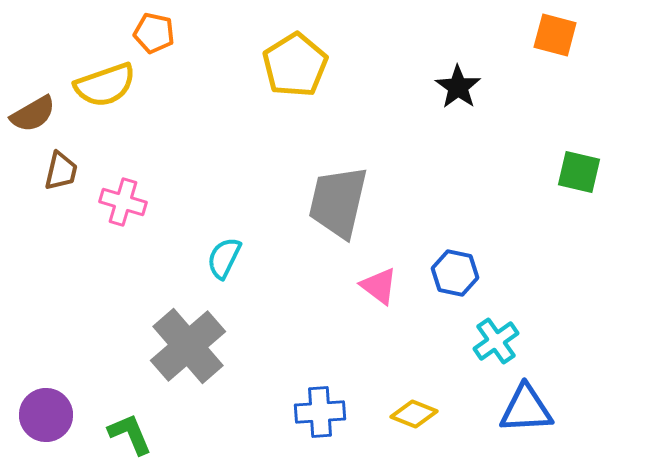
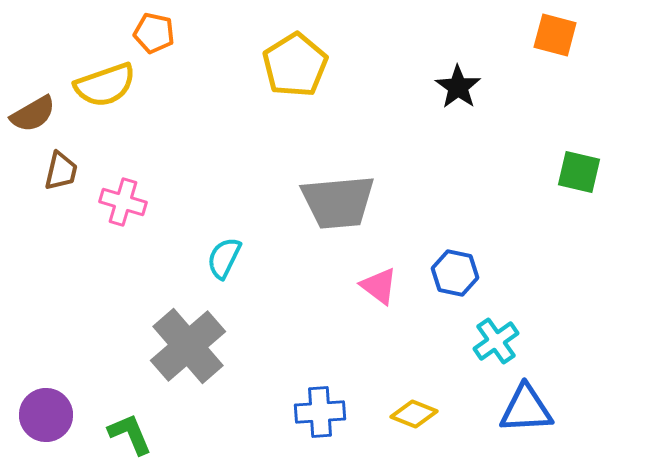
gray trapezoid: rotated 108 degrees counterclockwise
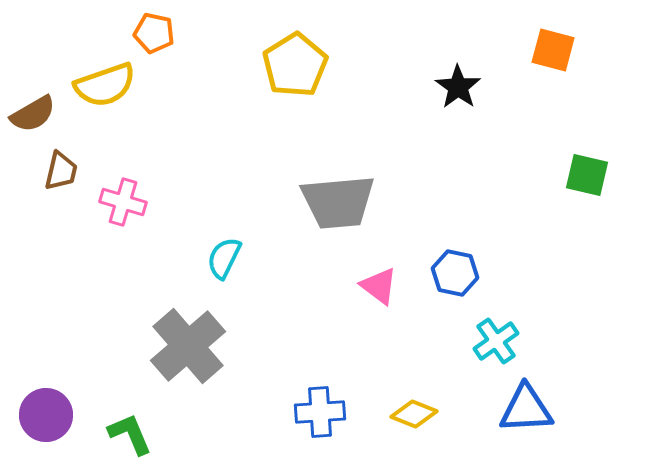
orange square: moved 2 px left, 15 px down
green square: moved 8 px right, 3 px down
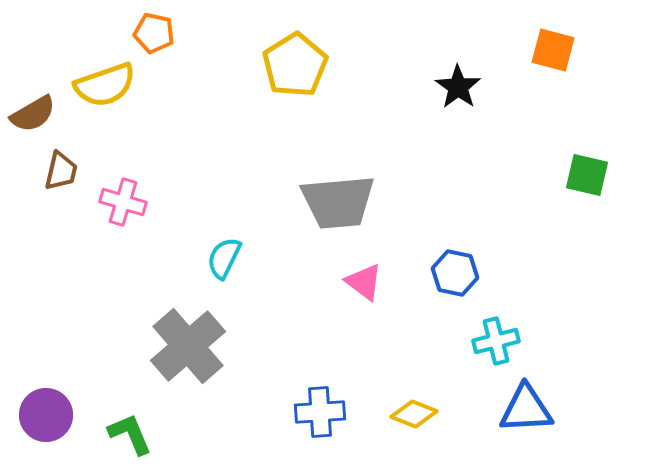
pink triangle: moved 15 px left, 4 px up
cyan cross: rotated 21 degrees clockwise
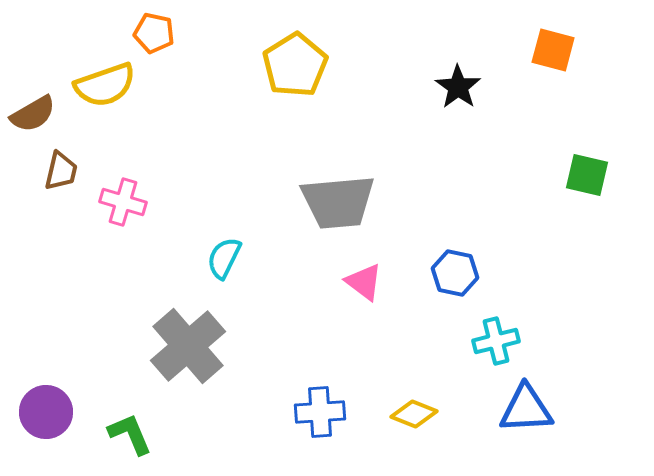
purple circle: moved 3 px up
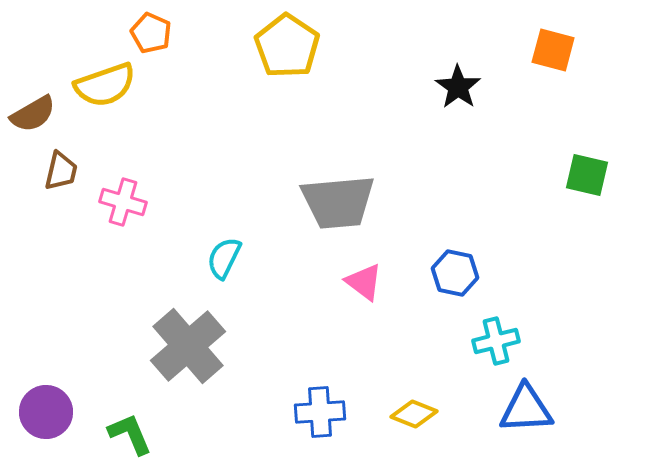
orange pentagon: moved 3 px left; rotated 12 degrees clockwise
yellow pentagon: moved 8 px left, 19 px up; rotated 6 degrees counterclockwise
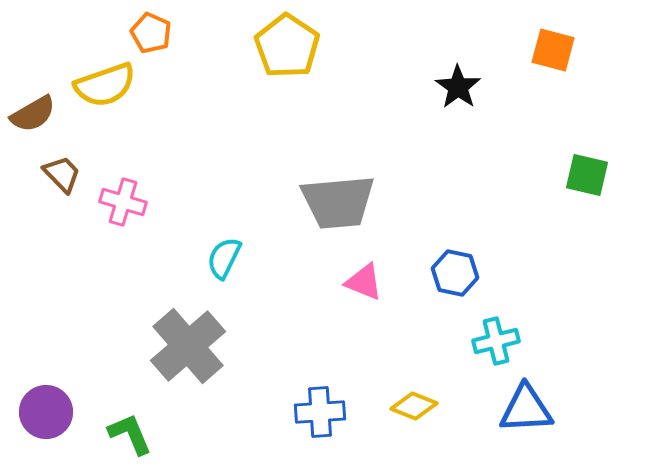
brown trapezoid: moved 1 px right, 3 px down; rotated 57 degrees counterclockwise
pink triangle: rotated 15 degrees counterclockwise
yellow diamond: moved 8 px up
